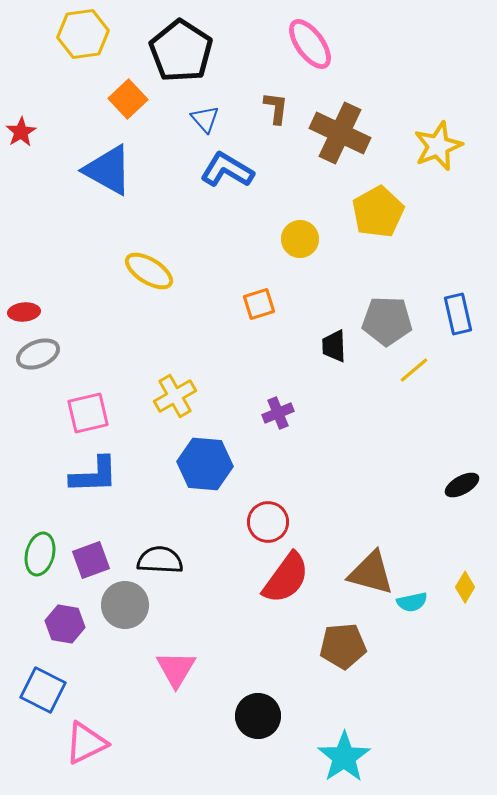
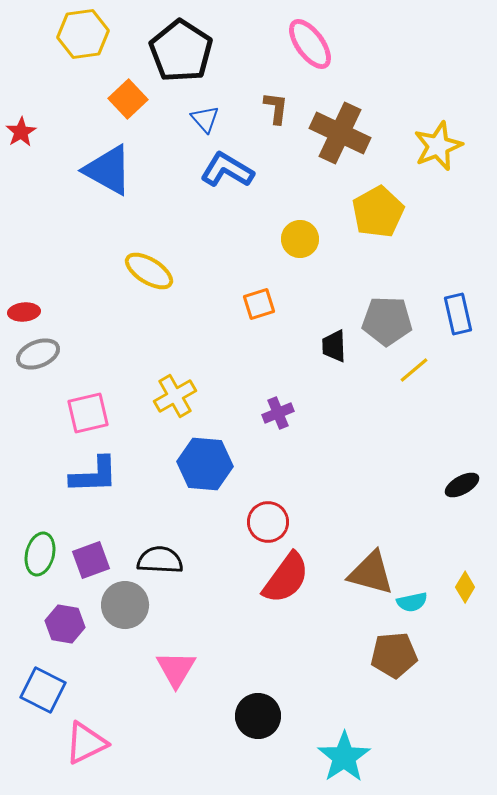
brown pentagon at (343, 646): moved 51 px right, 9 px down
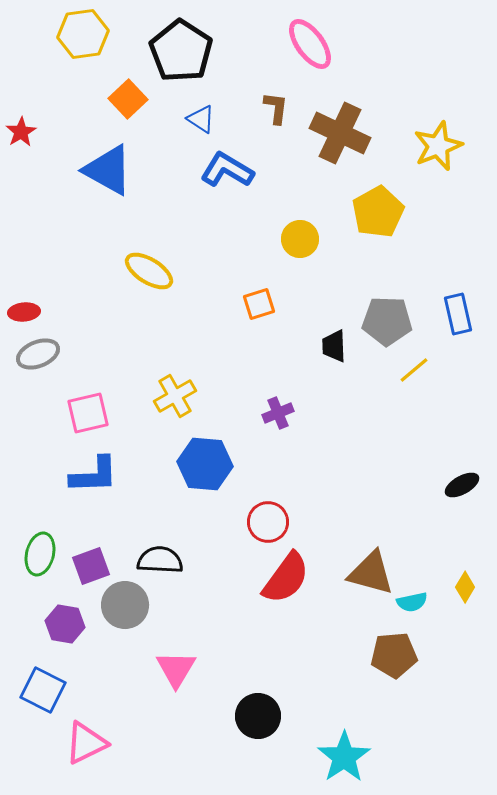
blue triangle at (205, 119): moved 4 px left; rotated 16 degrees counterclockwise
purple square at (91, 560): moved 6 px down
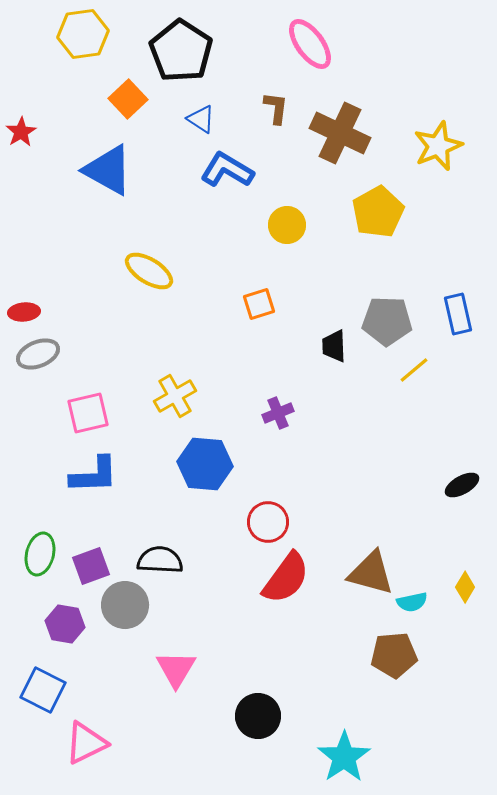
yellow circle at (300, 239): moved 13 px left, 14 px up
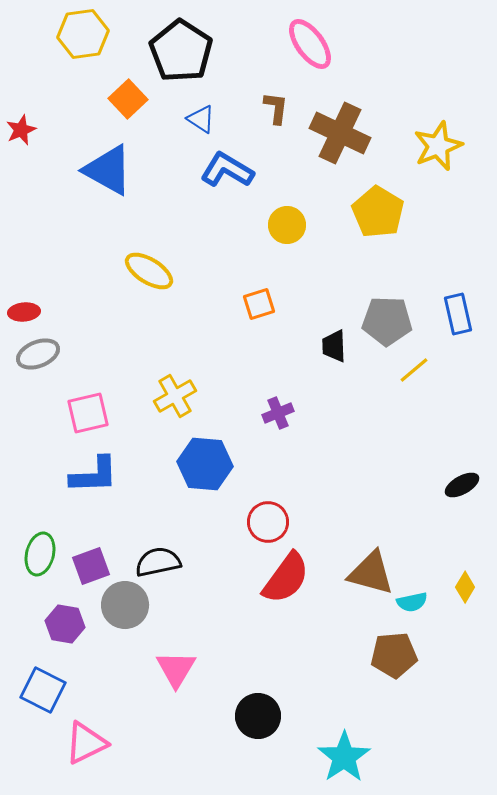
red star at (21, 132): moved 2 px up; rotated 8 degrees clockwise
yellow pentagon at (378, 212): rotated 12 degrees counterclockwise
black semicircle at (160, 560): moved 2 px left, 2 px down; rotated 15 degrees counterclockwise
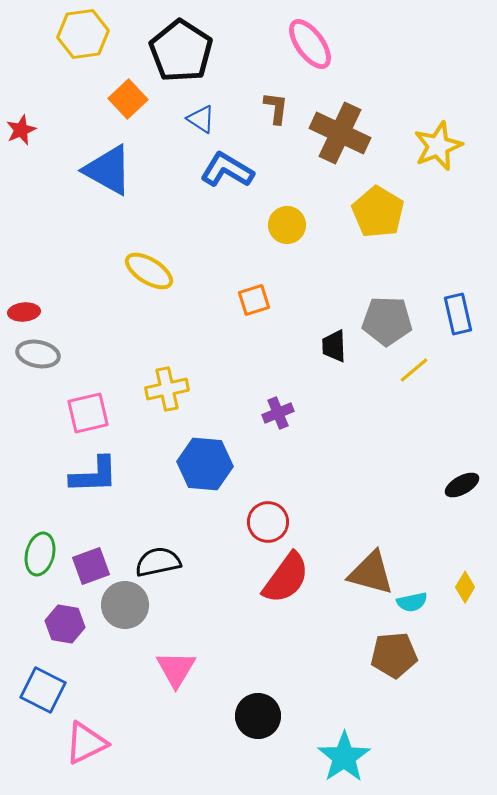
orange square at (259, 304): moved 5 px left, 4 px up
gray ellipse at (38, 354): rotated 33 degrees clockwise
yellow cross at (175, 396): moved 8 px left, 7 px up; rotated 18 degrees clockwise
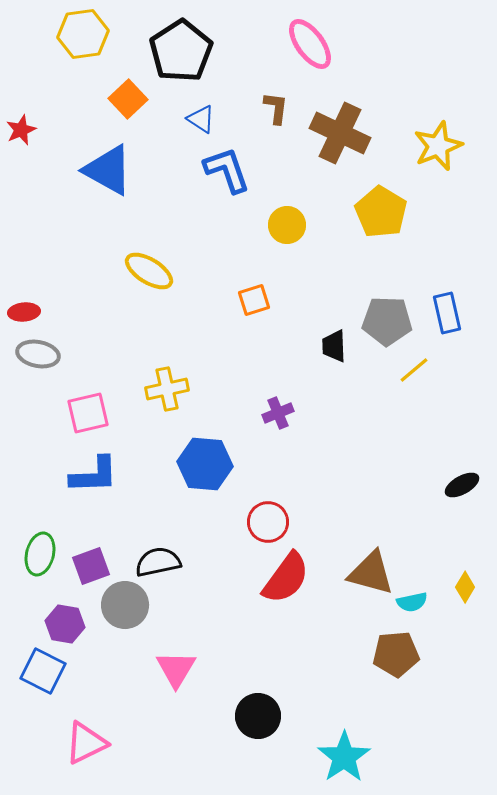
black pentagon at (181, 51): rotated 6 degrees clockwise
blue L-shape at (227, 170): rotated 40 degrees clockwise
yellow pentagon at (378, 212): moved 3 px right
blue rectangle at (458, 314): moved 11 px left, 1 px up
brown pentagon at (394, 655): moved 2 px right, 1 px up
blue square at (43, 690): moved 19 px up
